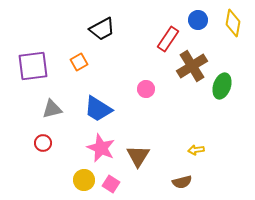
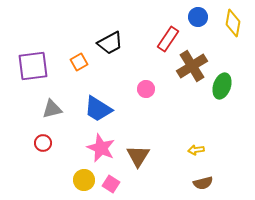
blue circle: moved 3 px up
black trapezoid: moved 8 px right, 14 px down
brown semicircle: moved 21 px right, 1 px down
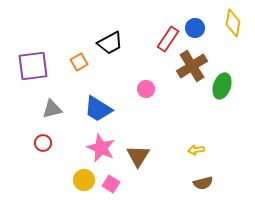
blue circle: moved 3 px left, 11 px down
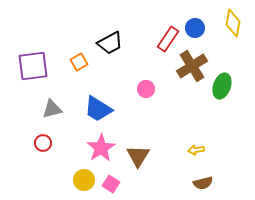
pink star: rotated 16 degrees clockwise
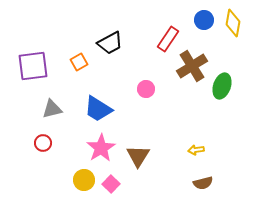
blue circle: moved 9 px right, 8 px up
pink square: rotated 12 degrees clockwise
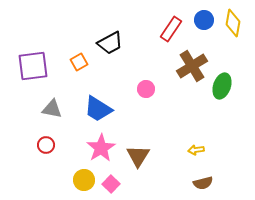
red rectangle: moved 3 px right, 10 px up
gray triangle: rotated 25 degrees clockwise
red circle: moved 3 px right, 2 px down
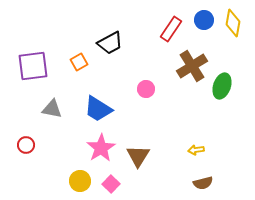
red circle: moved 20 px left
yellow circle: moved 4 px left, 1 px down
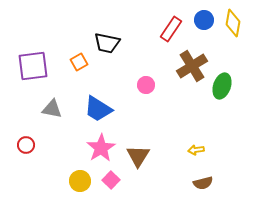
black trapezoid: moved 3 px left; rotated 40 degrees clockwise
pink circle: moved 4 px up
pink square: moved 4 px up
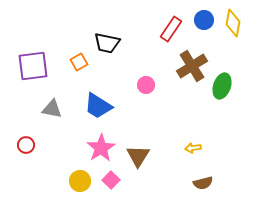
blue trapezoid: moved 3 px up
yellow arrow: moved 3 px left, 2 px up
